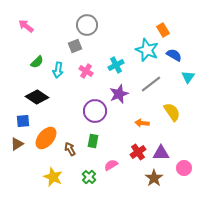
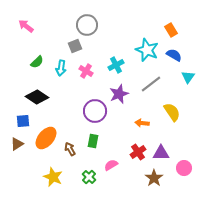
orange rectangle: moved 8 px right
cyan arrow: moved 3 px right, 2 px up
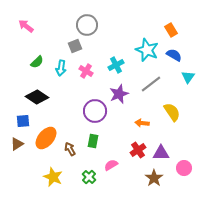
red cross: moved 2 px up
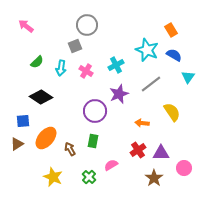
black diamond: moved 4 px right
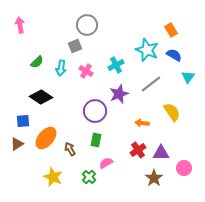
pink arrow: moved 6 px left, 1 px up; rotated 42 degrees clockwise
green rectangle: moved 3 px right, 1 px up
pink semicircle: moved 5 px left, 2 px up
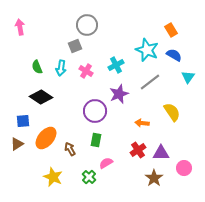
pink arrow: moved 2 px down
green semicircle: moved 5 px down; rotated 112 degrees clockwise
gray line: moved 1 px left, 2 px up
